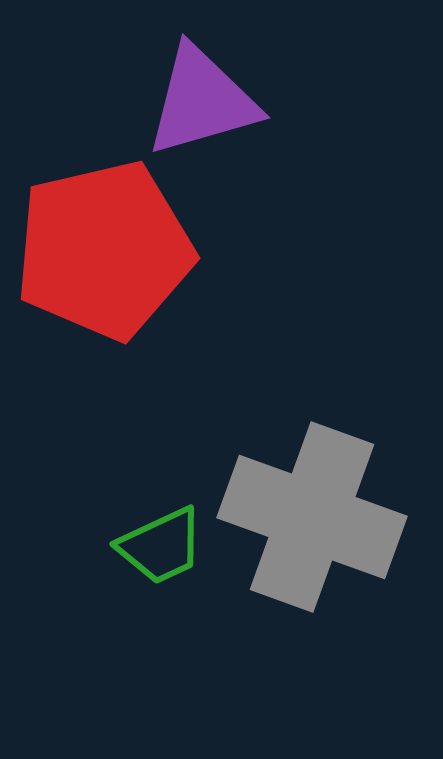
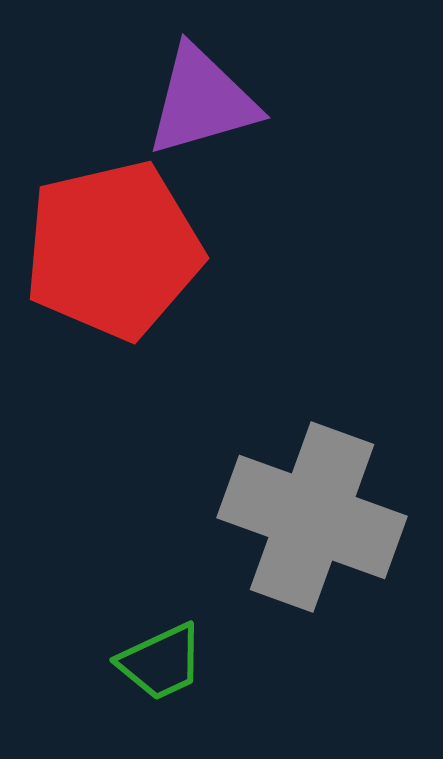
red pentagon: moved 9 px right
green trapezoid: moved 116 px down
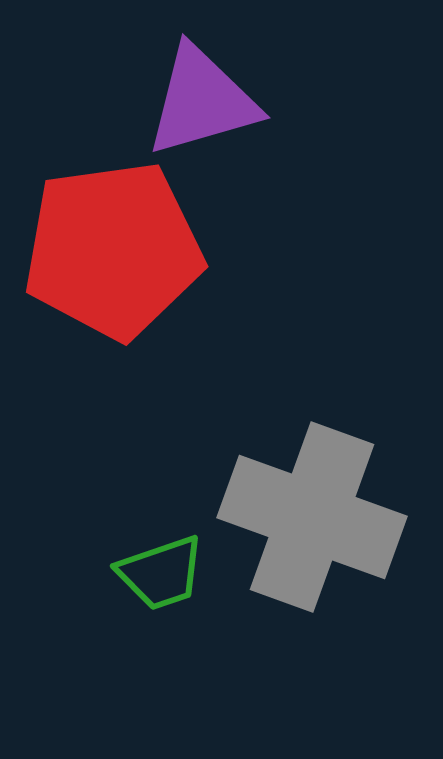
red pentagon: rotated 5 degrees clockwise
green trapezoid: moved 89 px up; rotated 6 degrees clockwise
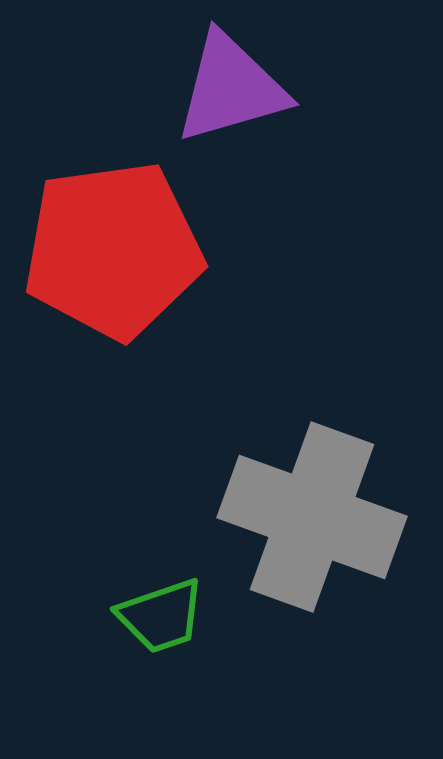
purple triangle: moved 29 px right, 13 px up
green trapezoid: moved 43 px down
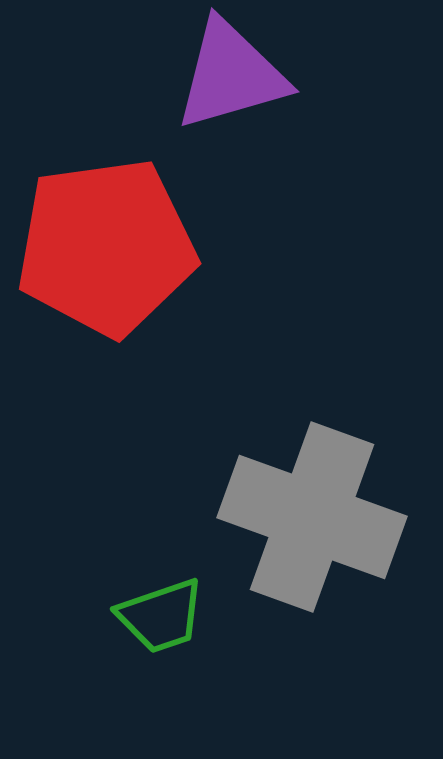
purple triangle: moved 13 px up
red pentagon: moved 7 px left, 3 px up
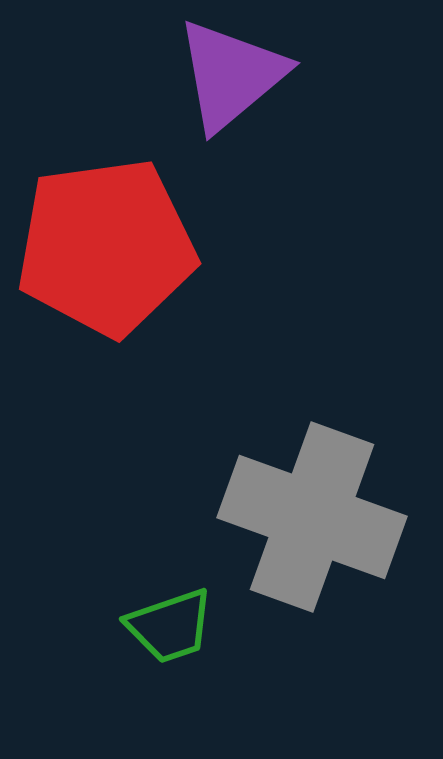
purple triangle: rotated 24 degrees counterclockwise
green trapezoid: moved 9 px right, 10 px down
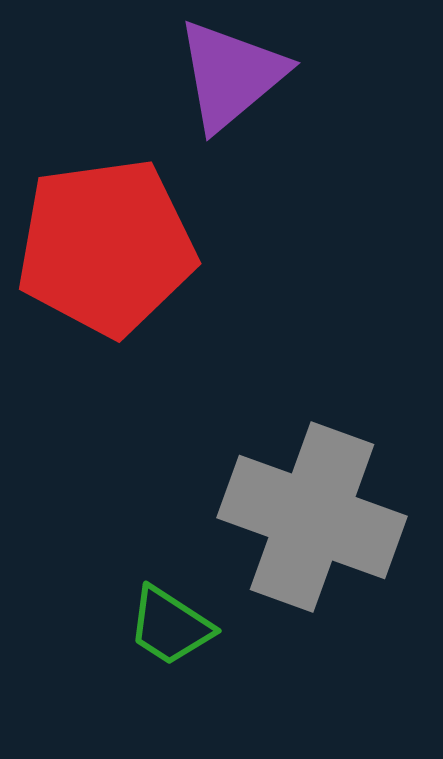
green trapezoid: rotated 52 degrees clockwise
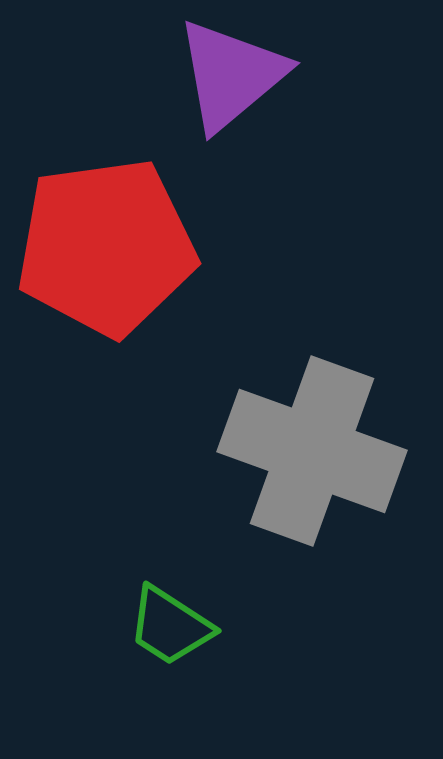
gray cross: moved 66 px up
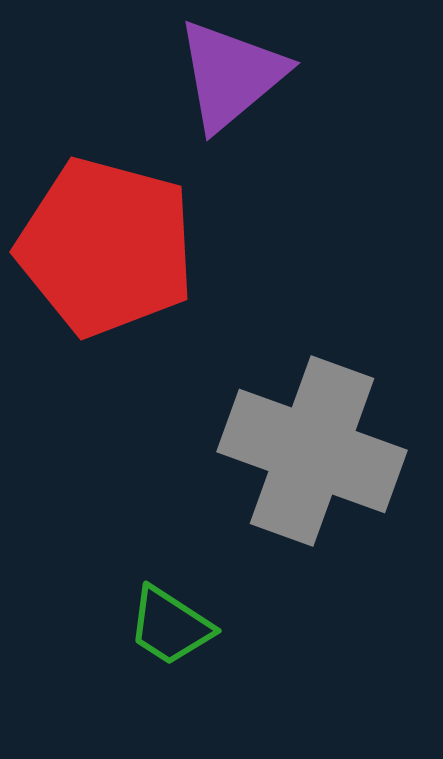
red pentagon: rotated 23 degrees clockwise
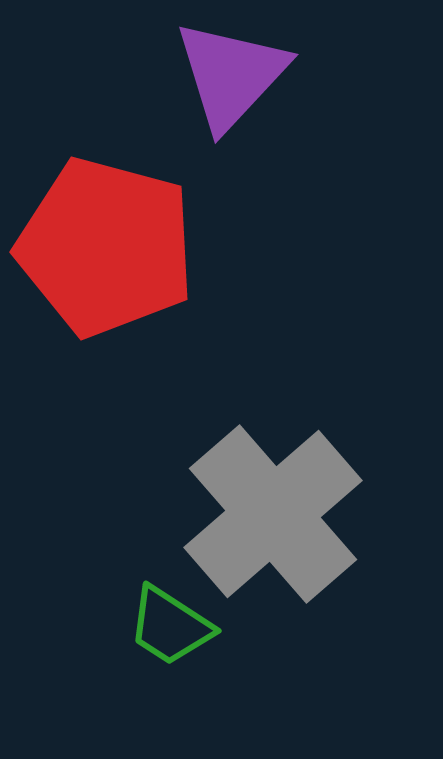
purple triangle: rotated 7 degrees counterclockwise
gray cross: moved 39 px left, 63 px down; rotated 29 degrees clockwise
